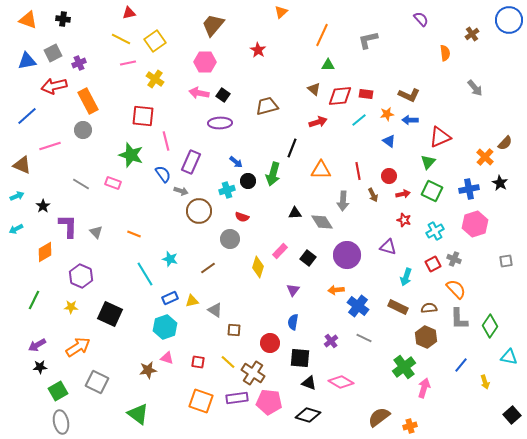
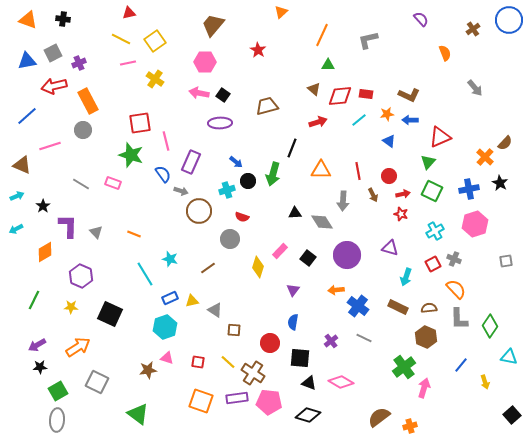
brown cross at (472, 34): moved 1 px right, 5 px up
orange semicircle at (445, 53): rotated 14 degrees counterclockwise
red square at (143, 116): moved 3 px left, 7 px down; rotated 15 degrees counterclockwise
red star at (404, 220): moved 3 px left, 6 px up
purple triangle at (388, 247): moved 2 px right, 1 px down
gray ellipse at (61, 422): moved 4 px left, 2 px up; rotated 15 degrees clockwise
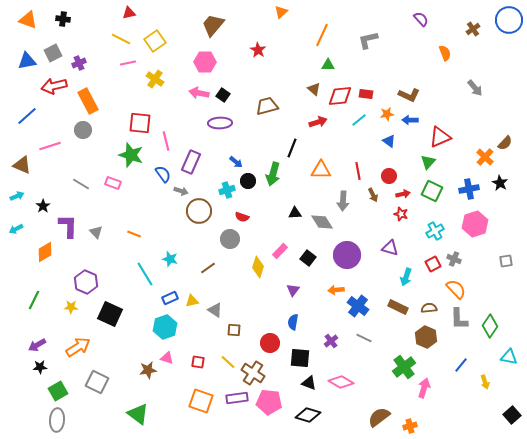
red square at (140, 123): rotated 15 degrees clockwise
purple hexagon at (81, 276): moved 5 px right, 6 px down
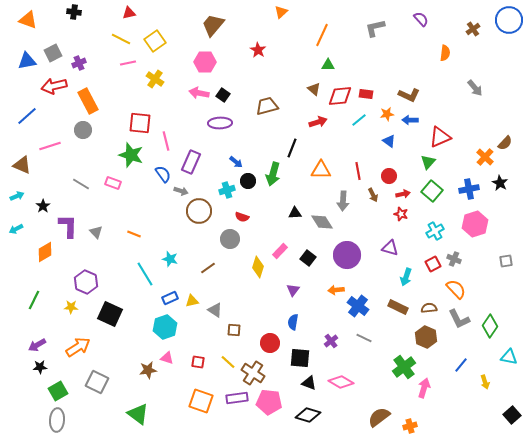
black cross at (63, 19): moved 11 px right, 7 px up
gray L-shape at (368, 40): moved 7 px right, 12 px up
orange semicircle at (445, 53): rotated 28 degrees clockwise
green square at (432, 191): rotated 15 degrees clockwise
gray L-shape at (459, 319): rotated 25 degrees counterclockwise
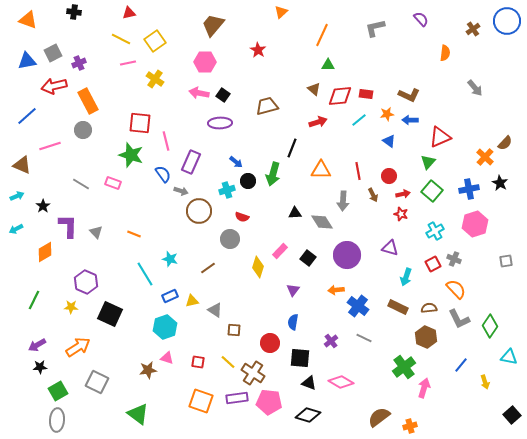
blue circle at (509, 20): moved 2 px left, 1 px down
blue rectangle at (170, 298): moved 2 px up
